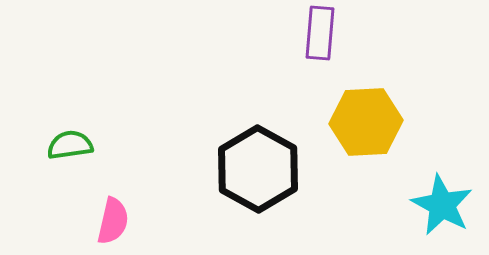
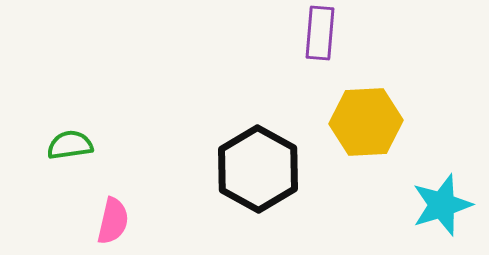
cyan star: rotated 26 degrees clockwise
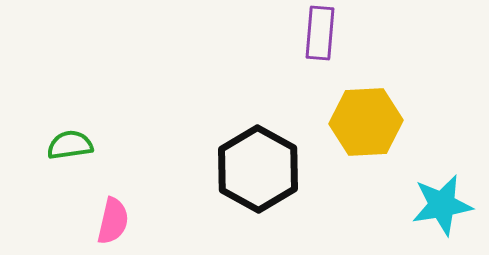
cyan star: rotated 8 degrees clockwise
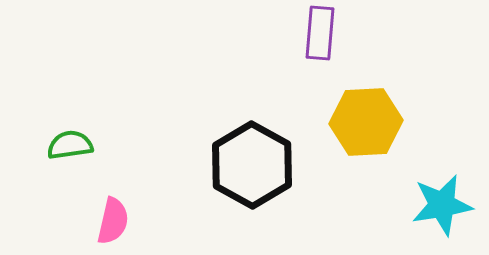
black hexagon: moved 6 px left, 4 px up
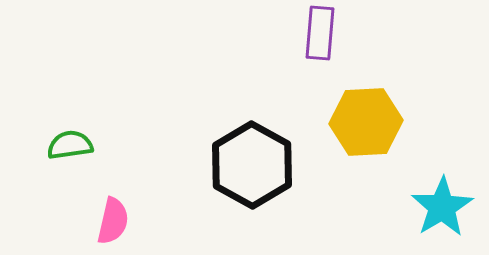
cyan star: moved 2 px down; rotated 22 degrees counterclockwise
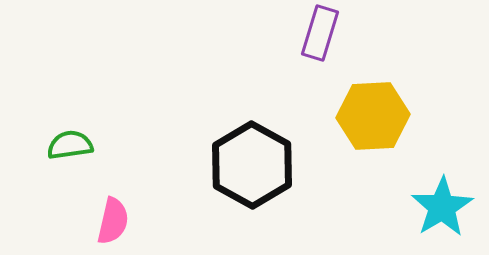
purple rectangle: rotated 12 degrees clockwise
yellow hexagon: moved 7 px right, 6 px up
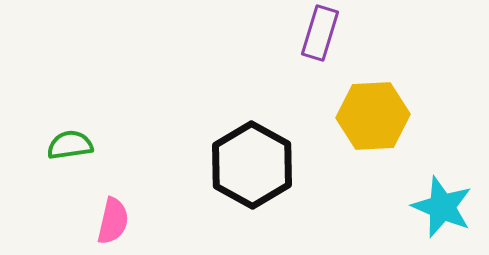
cyan star: rotated 18 degrees counterclockwise
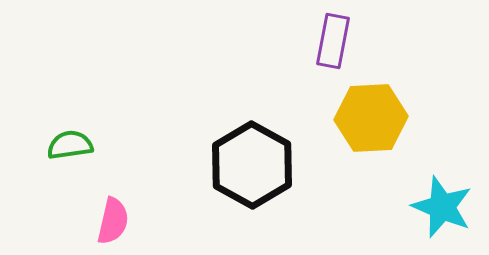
purple rectangle: moved 13 px right, 8 px down; rotated 6 degrees counterclockwise
yellow hexagon: moved 2 px left, 2 px down
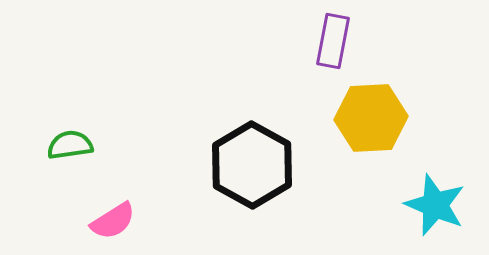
cyan star: moved 7 px left, 2 px up
pink semicircle: rotated 45 degrees clockwise
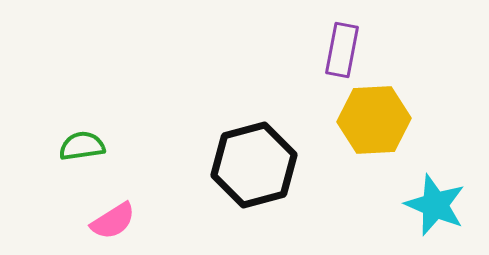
purple rectangle: moved 9 px right, 9 px down
yellow hexagon: moved 3 px right, 2 px down
green semicircle: moved 12 px right, 1 px down
black hexagon: moved 2 px right; rotated 16 degrees clockwise
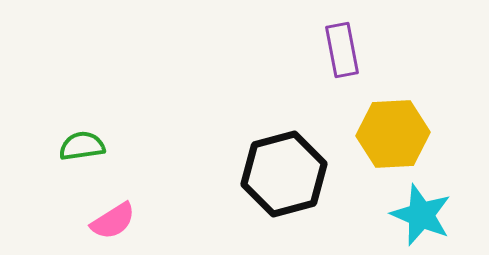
purple rectangle: rotated 22 degrees counterclockwise
yellow hexagon: moved 19 px right, 14 px down
black hexagon: moved 30 px right, 9 px down
cyan star: moved 14 px left, 10 px down
